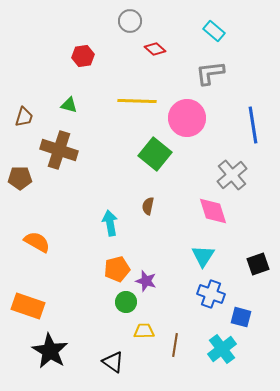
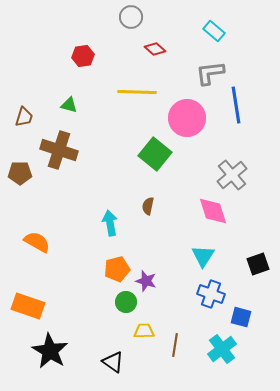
gray circle: moved 1 px right, 4 px up
yellow line: moved 9 px up
blue line: moved 17 px left, 20 px up
brown pentagon: moved 5 px up
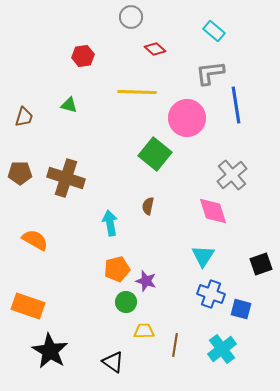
brown cross: moved 7 px right, 28 px down
orange semicircle: moved 2 px left, 2 px up
black square: moved 3 px right
blue square: moved 8 px up
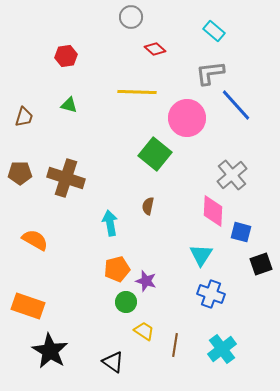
red hexagon: moved 17 px left
blue line: rotated 33 degrees counterclockwise
pink diamond: rotated 20 degrees clockwise
cyan triangle: moved 2 px left, 1 px up
blue square: moved 77 px up
yellow trapezoid: rotated 35 degrees clockwise
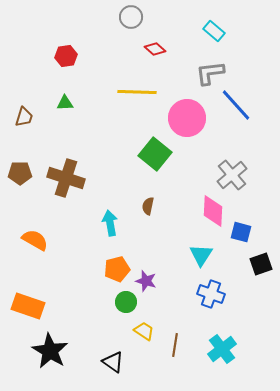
green triangle: moved 4 px left, 2 px up; rotated 18 degrees counterclockwise
